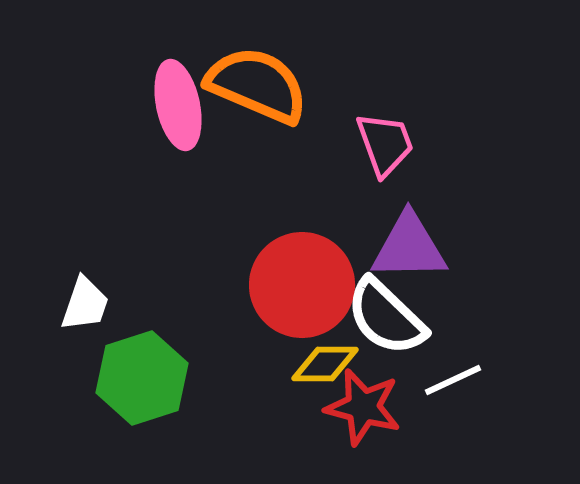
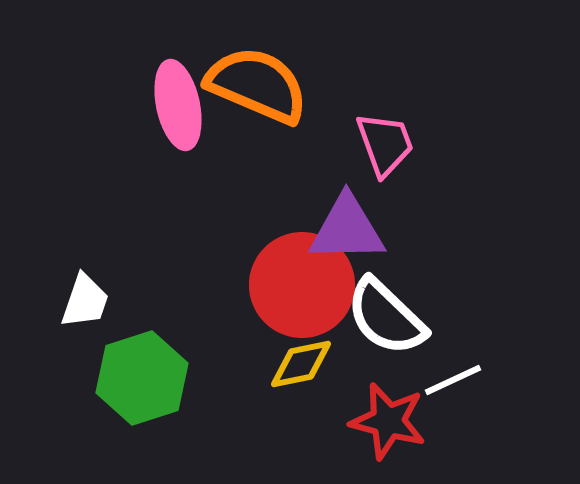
purple triangle: moved 62 px left, 18 px up
white trapezoid: moved 3 px up
yellow diamond: moved 24 px left; rotated 12 degrees counterclockwise
red star: moved 25 px right, 14 px down
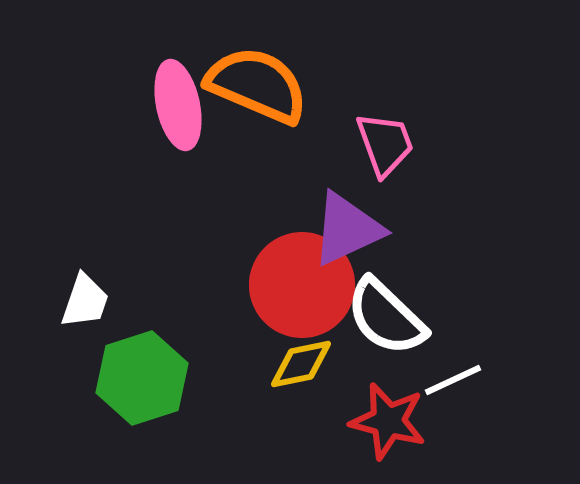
purple triangle: rotated 24 degrees counterclockwise
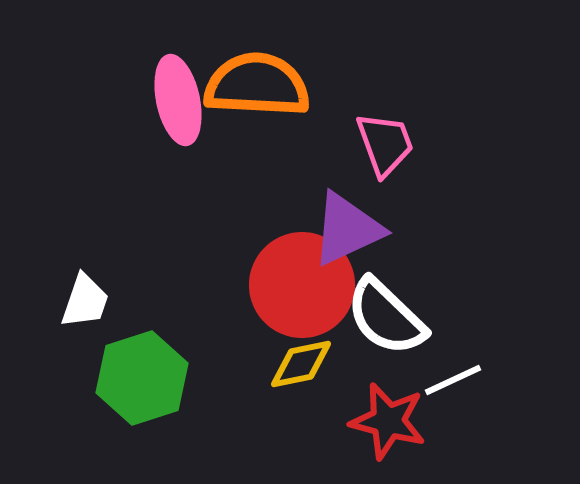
orange semicircle: rotated 20 degrees counterclockwise
pink ellipse: moved 5 px up
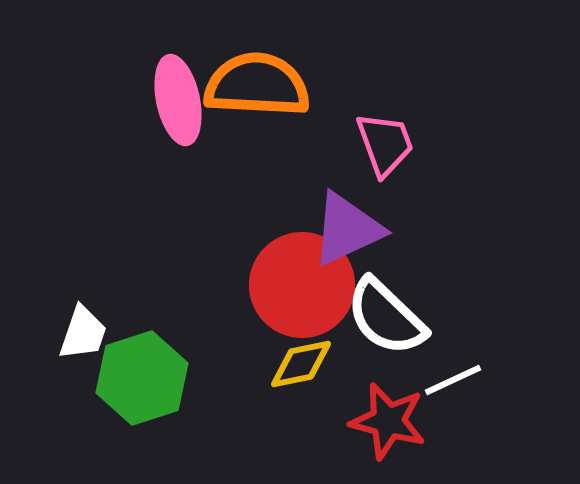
white trapezoid: moved 2 px left, 32 px down
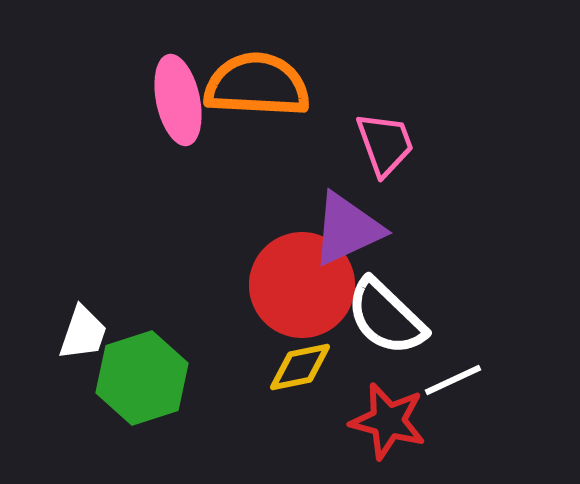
yellow diamond: moved 1 px left, 3 px down
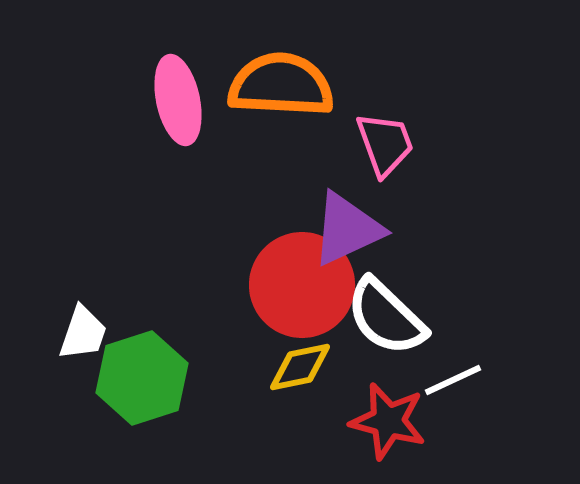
orange semicircle: moved 24 px right
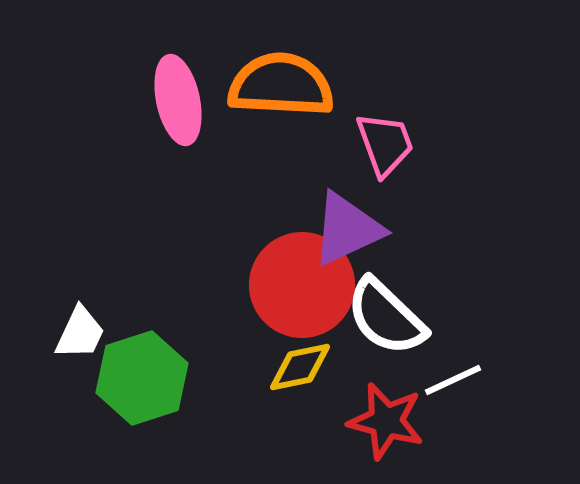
white trapezoid: moved 3 px left; rotated 6 degrees clockwise
red star: moved 2 px left
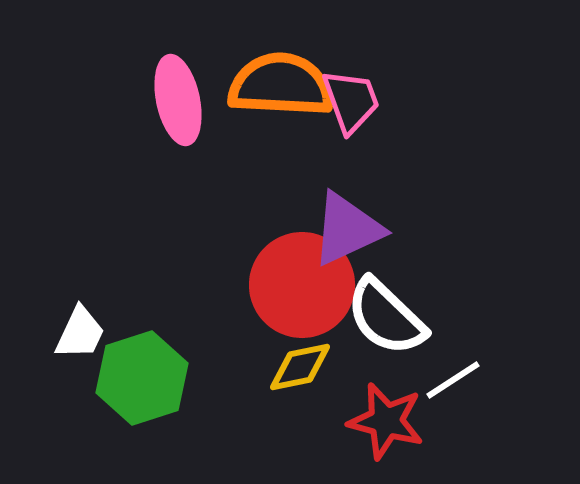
pink trapezoid: moved 34 px left, 43 px up
white line: rotated 8 degrees counterclockwise
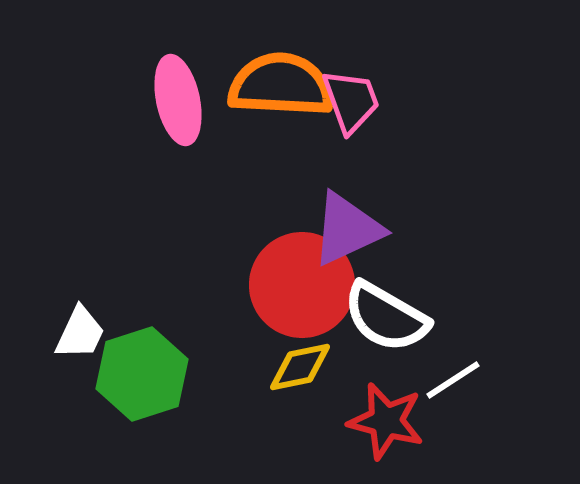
white semicircle: rotated 14 degrees counterclockwise
green hexagon: moved 4 px up
